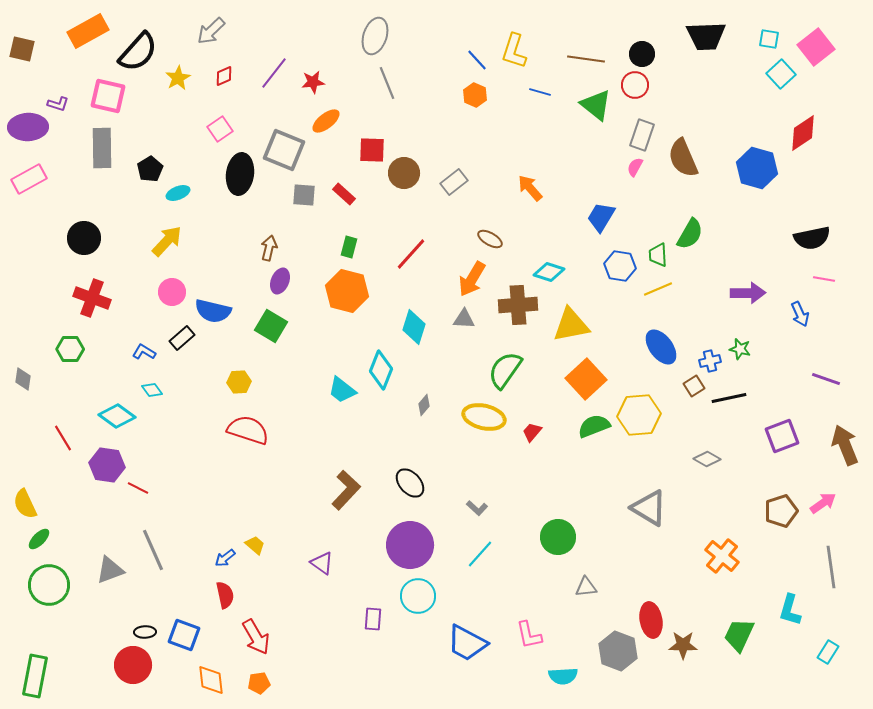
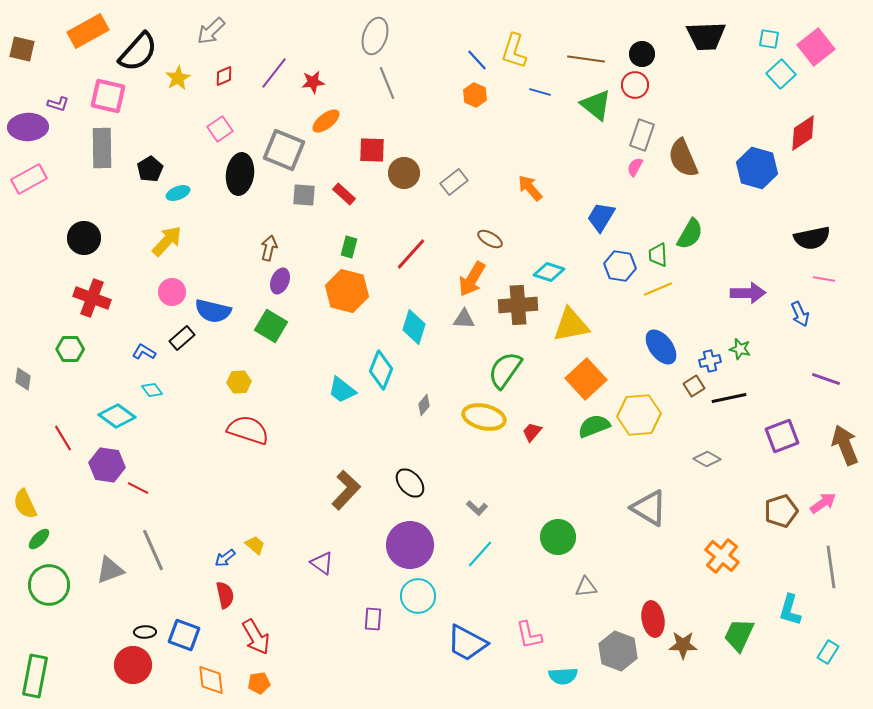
red ellipse at (651, 620): moved 2 px right, 1 px up
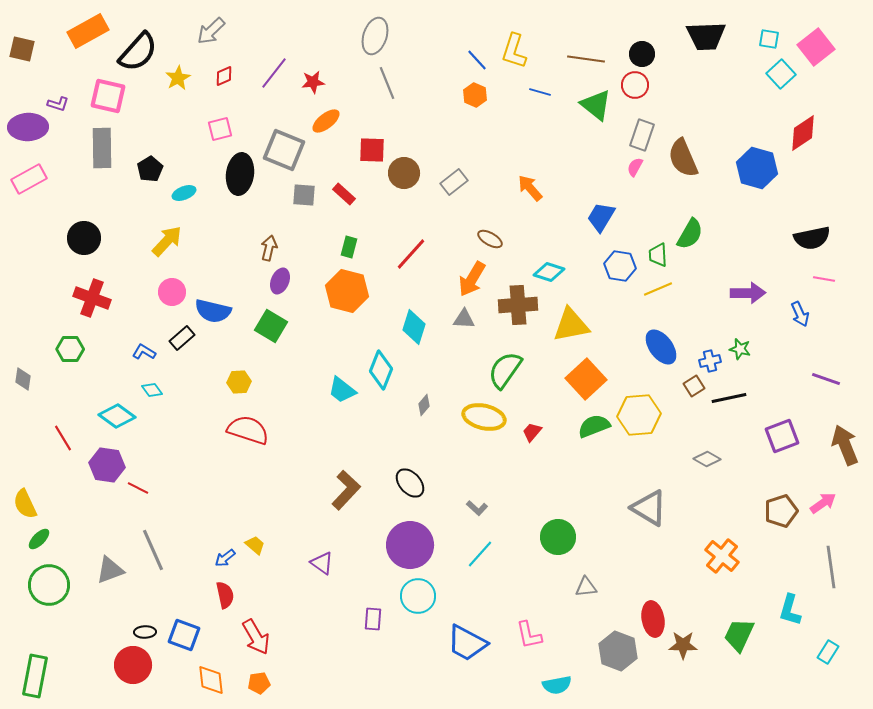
pink square at (220, 129): rotated 20 degrees clockwise
cyan ellipse at (178, 193): moved 6 px right
cyan semicircle at (563, 676): moved 6 px left, 9 px down; rotated 8 degrees counterclockwise
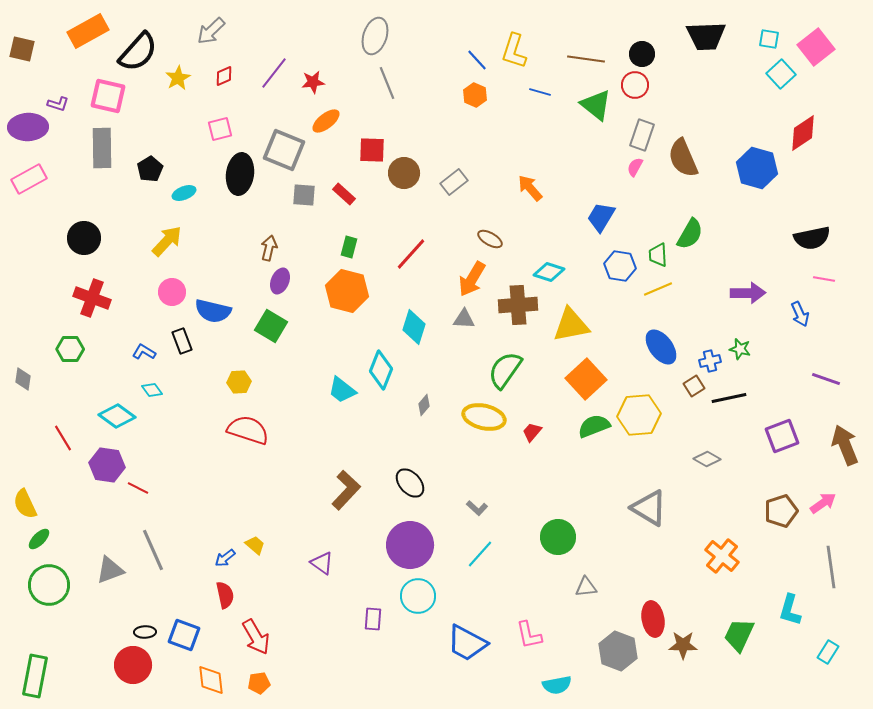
black rectangle at (182, 338): moved 3 px down; rotated 70 degrees counterclockwise
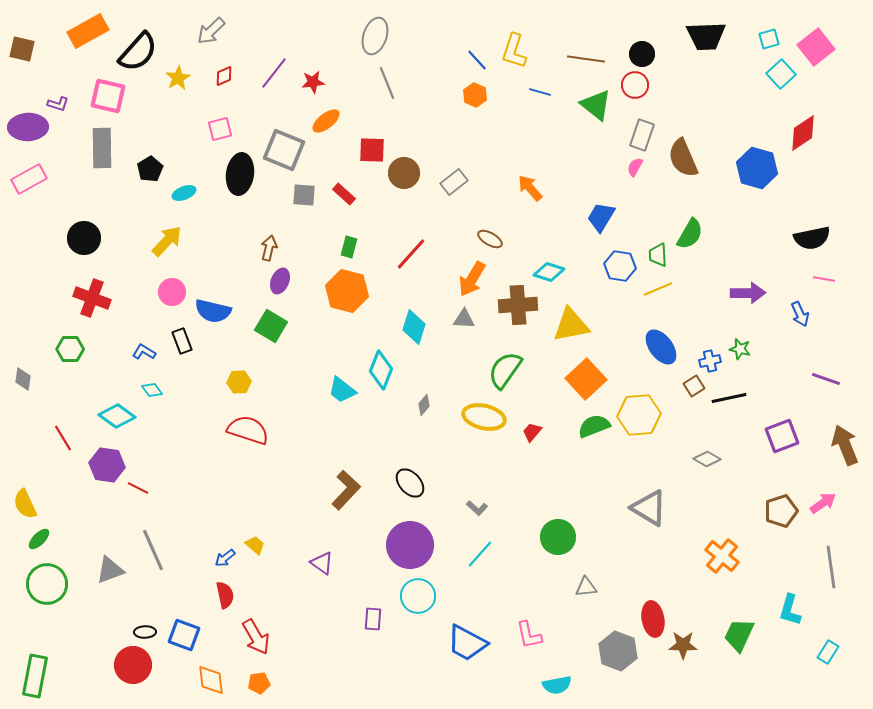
cyan square at (769, 39): rotated 25 degrees counterclockwise
green circle at (49, 585): moved 2 px left, 1 px up
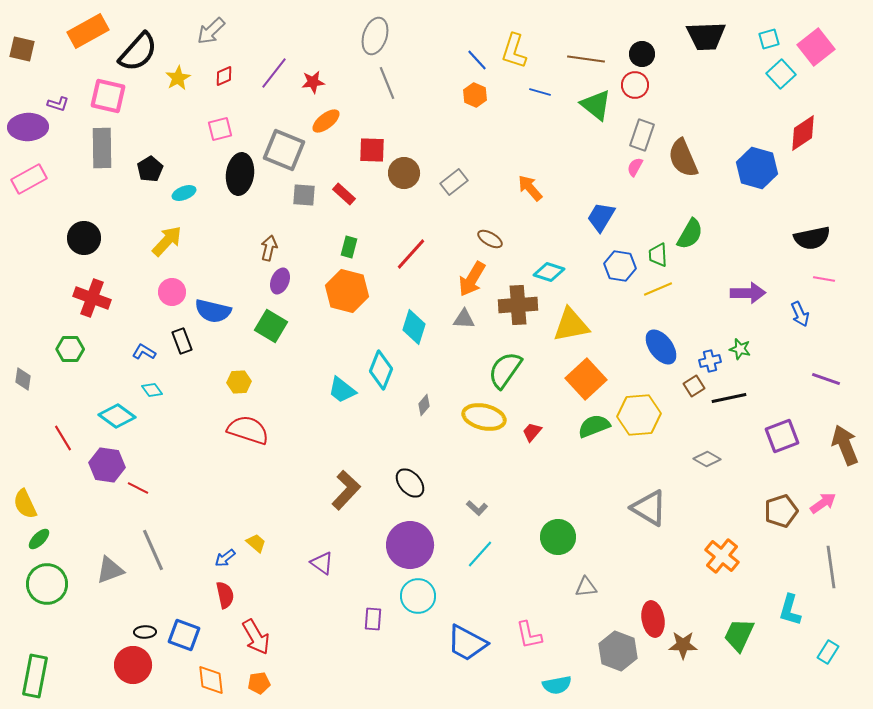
yellow trapezoid at (255, 545): moved 1 px right, 2 px up
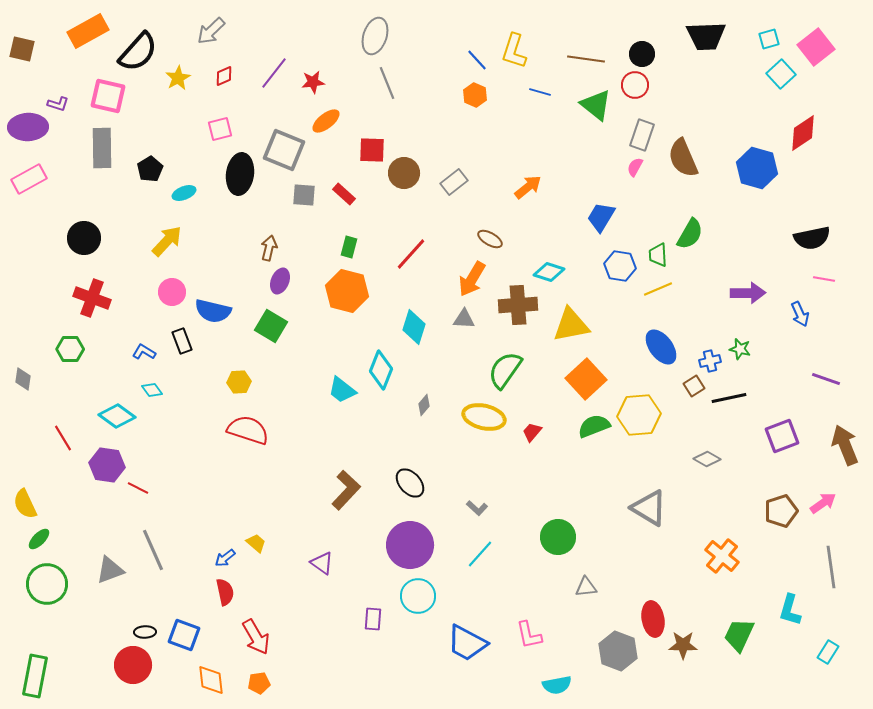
orange arrow at (530, 188): moved 2 px left, 1 px up; rotated 92 degrees clockwise
red semicircle at (225, 595): moved 3 px up
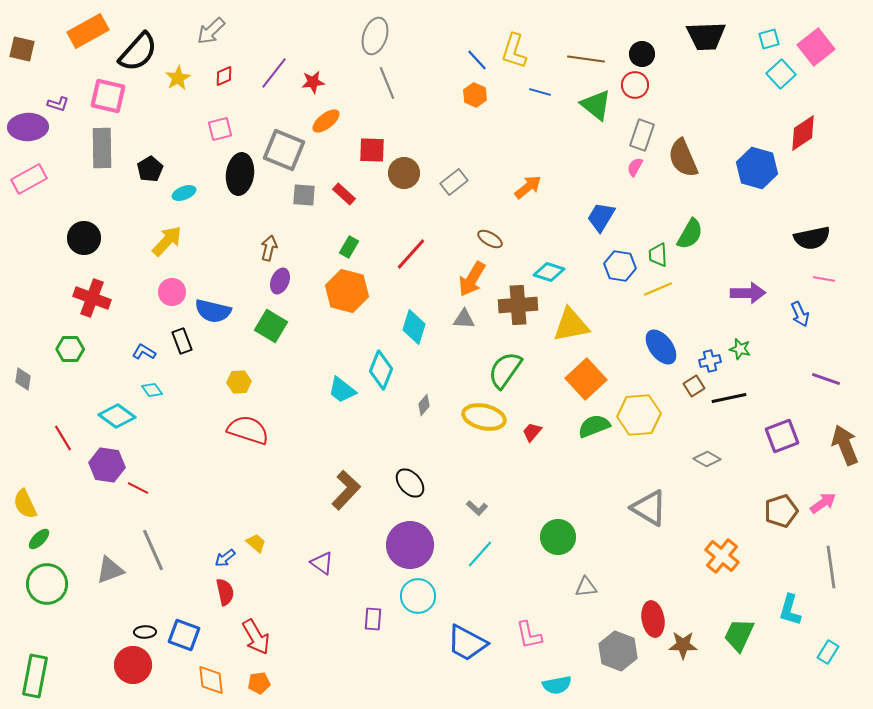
green rectangle at (349, 247): rotated 15 degrees clockwise
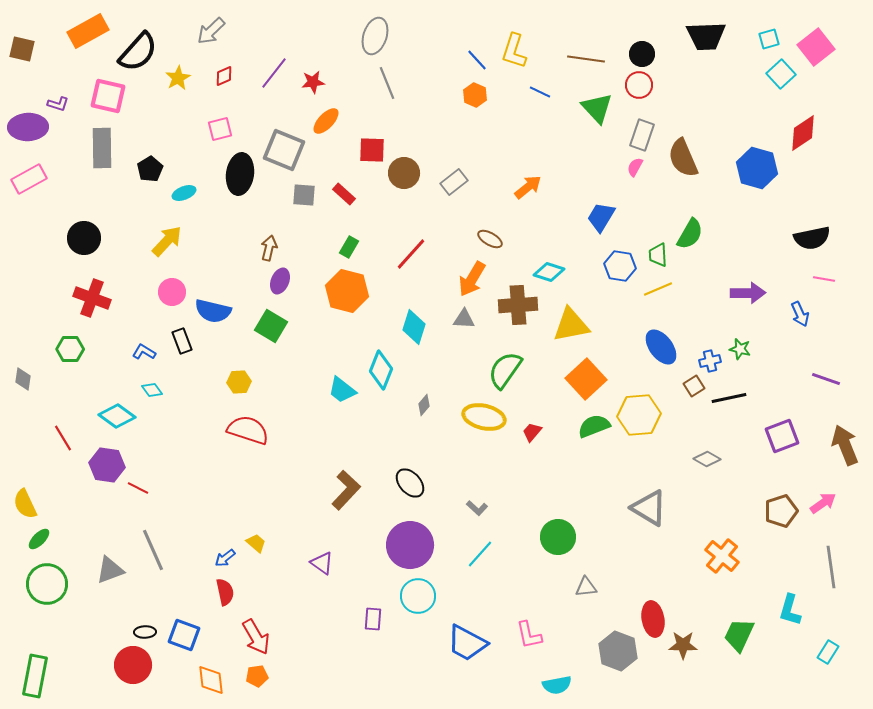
red circle at (635, 85): moved 4 px right
blue line at (540, 92): rotated 10 degrees clockwise
green triangle at (596, 105): moved 1 px right, 3 px down; rotated 8 degrees clockwise
orange ellipse at (326, 121): rotated 8 degrees counterclockwise
orange pentagon at (259, 683): moved 2 px left, 7 px up
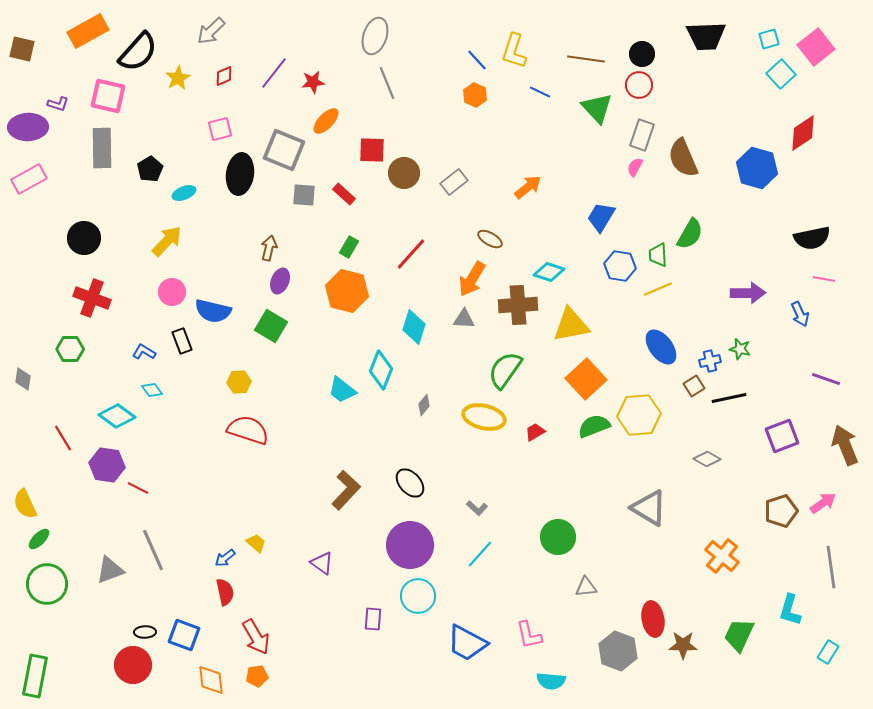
red trapezoid at (532, 432): moved 3 px right; rotated 20 degrees clockwise
cyan semicircle at (557, 685): moved 6 px left, 4 px up; rotated 16 degrees clockwise
